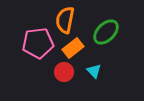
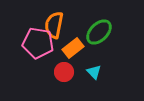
orange semicircle: moved 11 px left, 5 px down
green ellipse: moved 7 px left
pink pentagon: rotated 16 degrees clockwise
cyan triangle: moved 1 px down
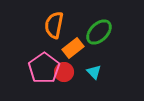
pink pentagon: moved 6 px right, 25 px down; rotated 28 degrees clockwise
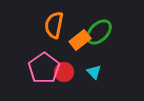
orange rectangle: moved 7 px right, 8 px up
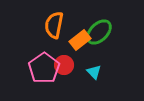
red circle: moved 7 px up
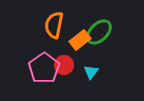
cyan triangle: moved 3 px left; rotated 21 degrees clockwise
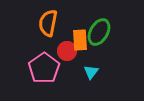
orange semicircle: moved 6 px left, 2 px up
green ellipse: rotated 16 degrees counterclockwise
orange rectangle: rotated 55 degrees counterclockwise
red circle: moved 3 px right, 14 px up
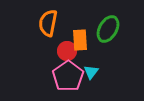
green ellipse: moved 9 px right, 3 px up
pink pentagon: moved 24 px right, 8 px down
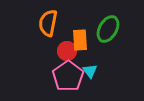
cyan triangle: moved 1 px left, 1 px up; rotated 14 degrees counterclockwise
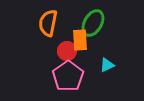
green ellipse: moved 15 px left, 6 px up
cyan triangle: moved 17 px right, 6 px up; rotated 42 degrees clockwise
